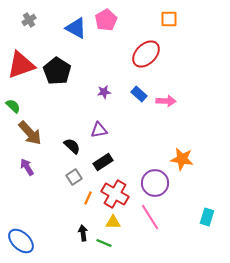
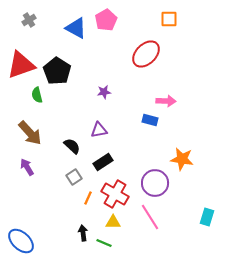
blue rectangle: moved 11 px right, 26 px down; rotated 28 degrees counterclockwise
green semicircle: moved 24 px right, 11 px up; rotated 147 degrees counterclockwise
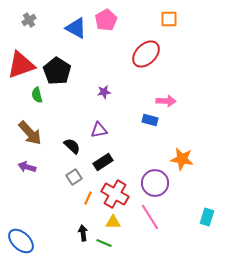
purple arrow: rotated 42 degrees counterclockwise
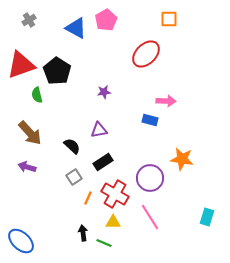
purple circle: moved 5 px left, 5 px up
